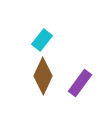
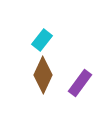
brown diamond: moved 1 px up
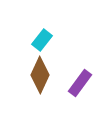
brown diamond: moved 3 px left
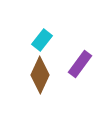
purple rectangle: moved 19 px up
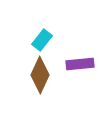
purple rectangle: rotated 48 degrees clockwise
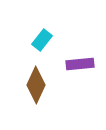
brown diamond: moved 4 px left, 10 px down
